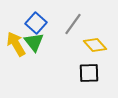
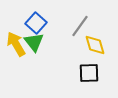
gray line: moved 7 px right, 2 px down
yellow diamond: rotated 25 degrees clockwise
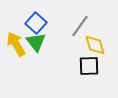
green triangle: moved 2 px right
black square: moved 7 px up
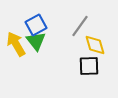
blue square: moved 2 px down; rotated 20 degrees clockwise
green triangle: moved 1 px up
